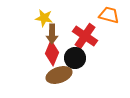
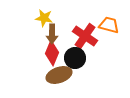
orange trapezoid: moved 10 px down
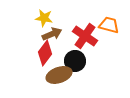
brown arrow: rotated 114 degrees counterclockwise
red diamond: moved 7 px left; rotated 15 degrees clockwise
black circle: moved 3 px down
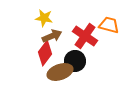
brown arrow: moved 2 px down
brown ellipse: moved 1 px right, 3 px up
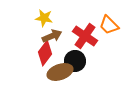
orange trapezoid: rotated 150 degrees counterclockwise
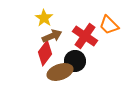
yellow star: rotated 24 degrees clockwise
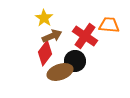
orange trapezoid: rotated 140 degrees clockwise
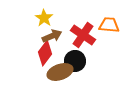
red cross: moved 2 px left, 1 px up
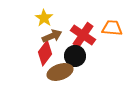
orange trapezoid: moved 3 px right, 3 px down
black circle: moved 5 px up
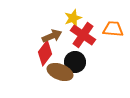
yellow star: moved 29 px right; rotated 18 degrees clockwise
orange trapezoid: moved 1 px right, 1 px down
black circle: moved 6 px down
brown ellipse: rotated 40 degrees clockwise
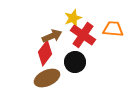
brown ellipse: moved 13 px left, 6 px down; rotated 45 degrees counterclockwise
